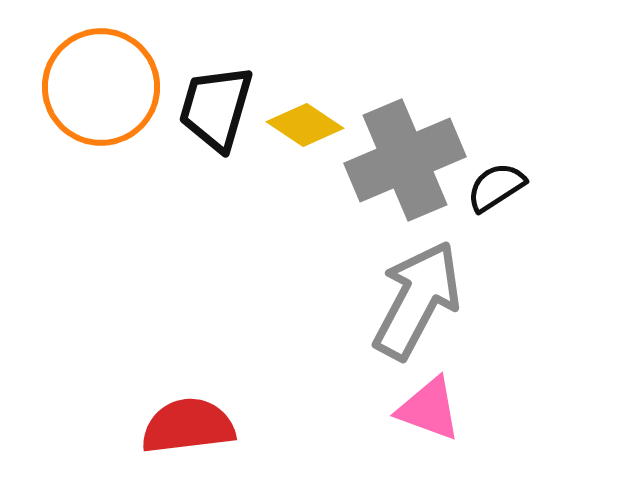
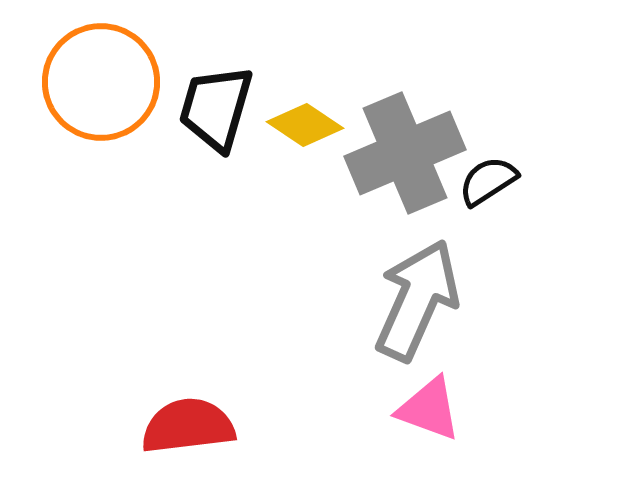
orange circle: moved 5 px up
gray cross: moved 7 px up
black semicircle: moved 8 px left, 6 px up
gray arrow: rotated 4 degrees counterclockwise
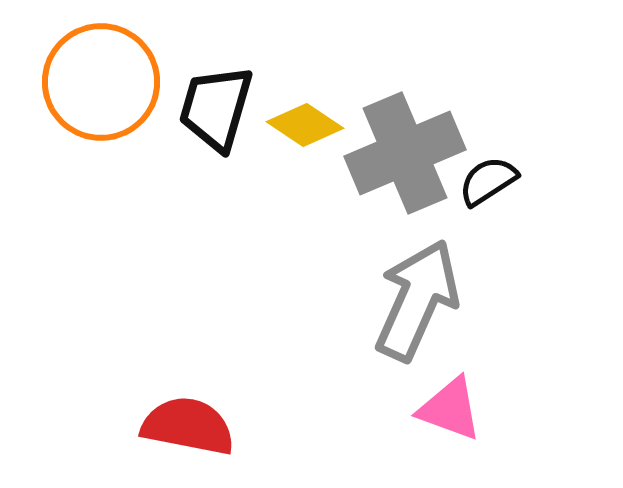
pink triangle: moved 21 px right
red semicircle: rotated 18 degrees clockwise
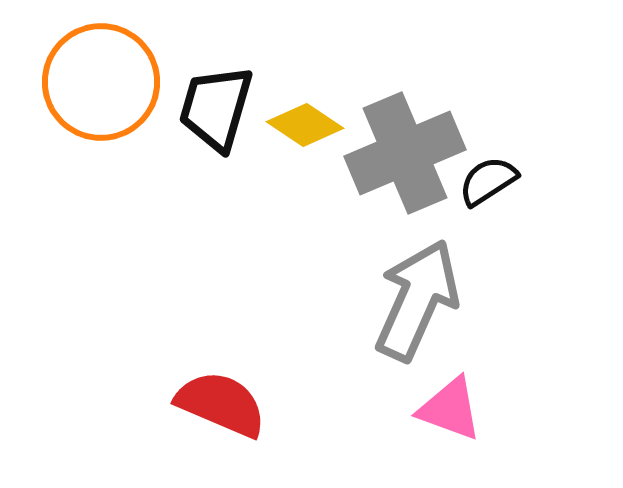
red semicircle: moved 33 px right, 22 px up; rotated 12 degrees clockwise
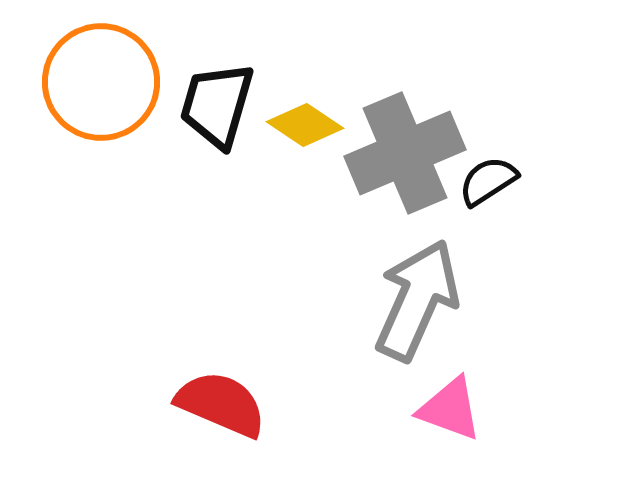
black trapezoid: moved 1 px right, 3 px up
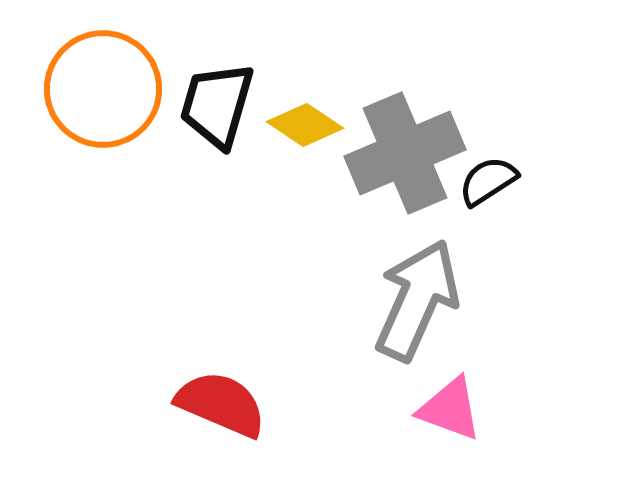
orange circle: moved 2 px right, 7 px down
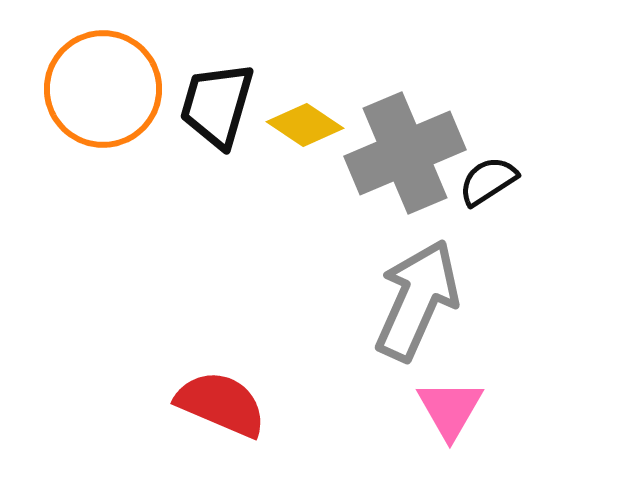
pink triangle: rotated 40 degrees clockwise
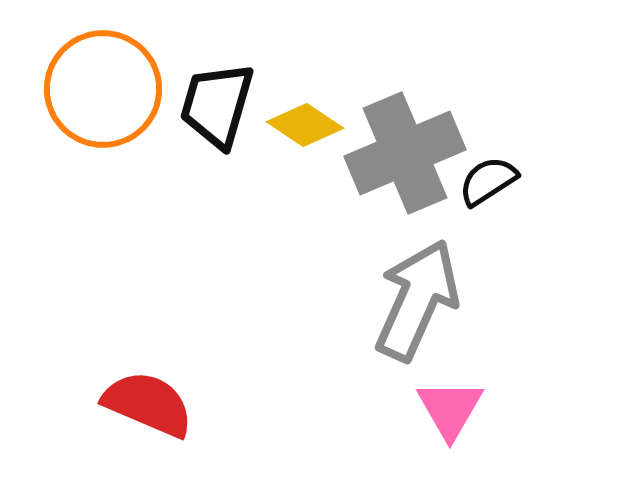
red semicircle: moved 73 px left
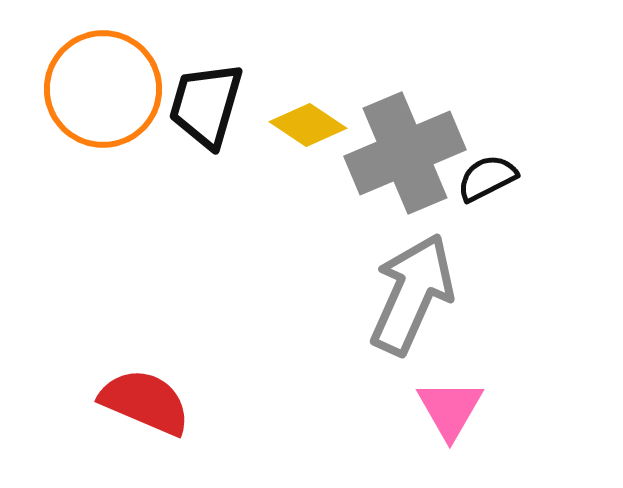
black trapezoid: moved 11 px left
yellow diamond: moved 3 px right
black semicircle: moved 1 px left, 3 px up; rotated 6 degrees clockwise
gray arrow: moved 5 px left, 6 px up
red semicircle: moved 3 px left, 2 px up
